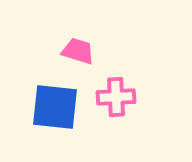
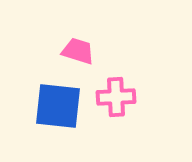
blue square: moved 3 px right, 1 px up
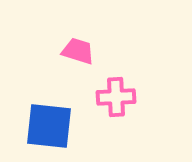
blue square: moved 9 px left, 20 px down
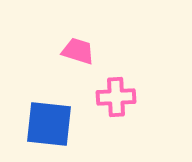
blue square: moved 2 px up
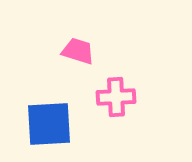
blue square: rotated 9 degrees counterclockwise
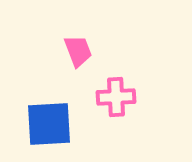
pink trapezoid: rotated 52 degrees clockwise
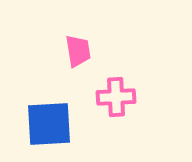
pink trapezoid: rotated 12 degrees clockwise
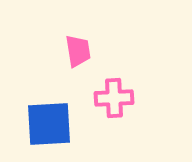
pink cross: moved 2 px left, 1 px down
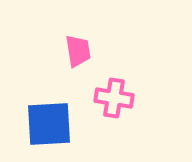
pink cross: rotated 12 degrees clockwise
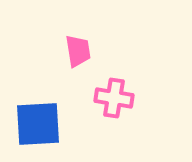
blue square: moved 11 px left
